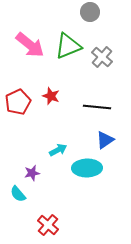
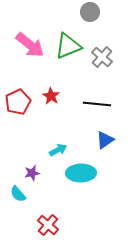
red star: rotated 12 degrees clockwise
black line: moved 3 px up
cyan ellipse: moved 6 px left, 5 px down
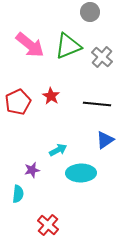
purple star: moved 3 px up
cyan semicircle: rotated 132 degrees counterclockwise
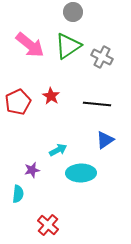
gray circle: moved 17 px left
green triangle: rotated 12 degrees counterclockwise
gray cross: rotated 15 degrees counterclockwise
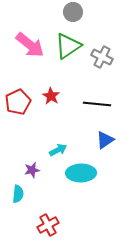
red cross: rotated 20 degrees clockwise
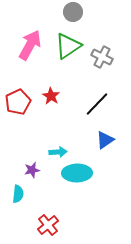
pink arrow: rotated 100 degrees counterclockwise
black line: rotated 52 degrees counterclockwise
cyan arrow: moved 2 px down; rotated 24 degrees clockwise
cyan ellipse: moved 4 px left
red cross: rotated 10 degrees counterclockwise
